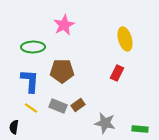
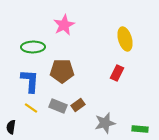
gray star: rotated 25 degrees counterclockwise
black semicircle: moved 3 px left
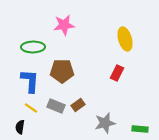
pink star: rotated 20 degrees clockwise
gray rectangle: moved 2 px left
black semicircle: moved 9 px right
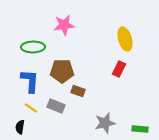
red rectangle: moved 2 px right, 4 px up
brown rectangle: moved 14 px up; rotated 56 degrees clockwise
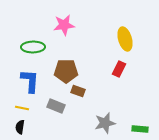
brown pentagon: moved 4 px right
yellow line: moved 9 px left; rotated 24 degrees counterclockwise
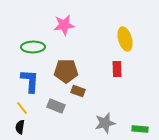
red rectangle: moved 2 px left; rotated 28 degrees counterclockwise
yellow line: rotated 40 degrees clockwise
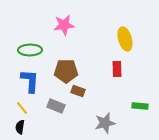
green ellipse: moved 3 px left, 3 px down
green rectangle: moved 23 px up
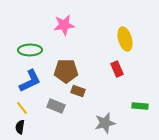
red rectangle: rotated 21 degrees counterclockwise
blue L-shape: rotated 60 degrees clockwise
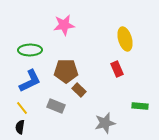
brown rectangle: moved 1 px right, 1 px up; rotated 24 degrees clockwise
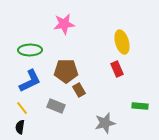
pink star: moved 1 px up
yellow ellipse: moved 3 px left, 3 px down
brown rectangle: rotated 16 degrees clockwise
